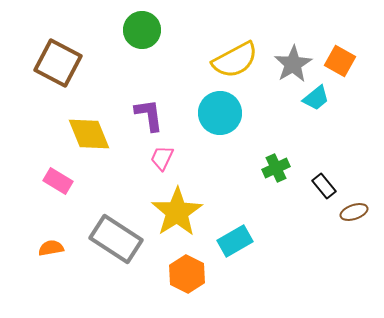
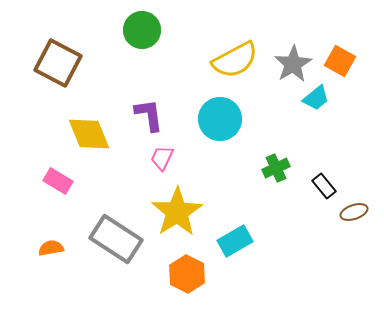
cyan circle: moved 6 px down
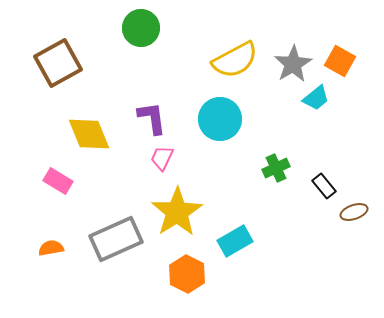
green circle: moved 1 px left, 2 px up
brown square: rotated 33 degrees clockwise
purple L-shape: moved 3 px right, 3 px down
gray rectangle: rotated 57 degrees counterclockwise
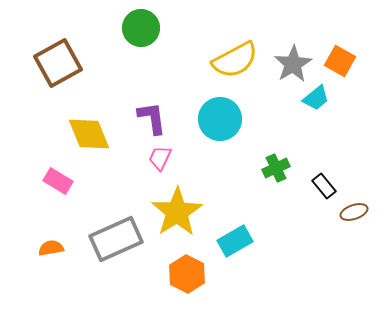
pink trapezoid: moved 2 px left
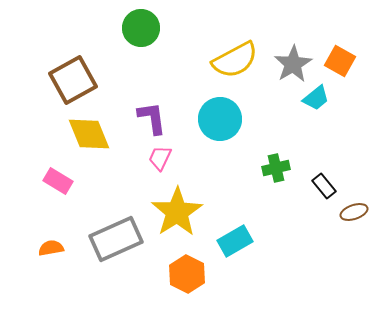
brown square: moved 15 px right, 17 px down
green cross: rotated 12 degrees clockwise
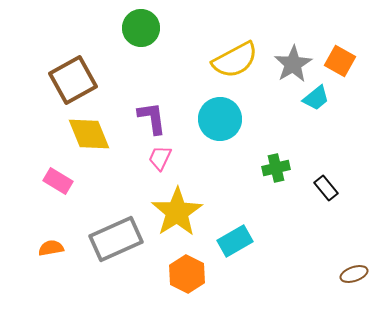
black rectangle: moved 2 px right, 2 px down
brown ellipse: moved 62 px down
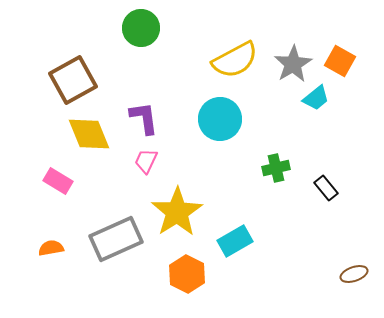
purple L-shape: moved 8 px left
pink trapezoid: moved 14 px left, 3 px down
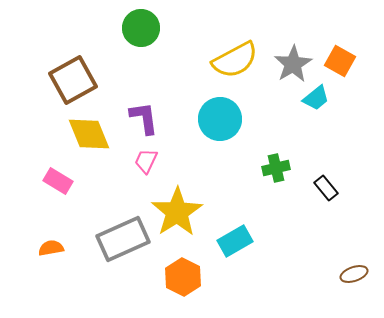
gray rectangle: moved 7 px right
orange hexagon: moved 4 px left, 3 px down
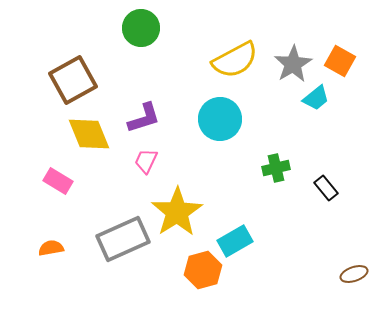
purple L-shape: rotated 81 degrees clockwise
orange hexagon: moved 20 px right, 7 px up; rotated 18 degrees clockwise
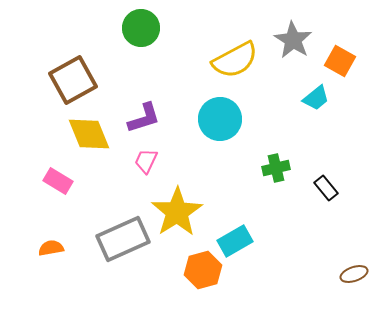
gray star: moved 24 px up; rotated 9 degrees counterclockwise
